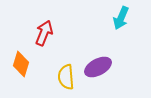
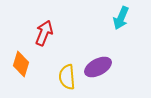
yellow semicircle: moved 1 px right
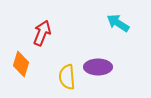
cyan arrow: moved 3 px left, 5 px down; rotated 100 degrees clockwise
red arrow: moved 2 px left
purple ellipse: rotated 28 degrees clockwise
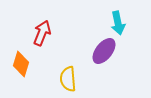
cyan arrow: rotated 135 degrees counterclockwise
purple ellipse: moved 6 px right, 16 px up; rotated 52 degrees counterclockwise
yellow semicircle: moved 1 px right, 2 px down
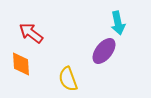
red arrow: moved 11 px left; rotated 75 degrees counterclockwise
orange diamond: rotated 20 degrees counterclockwise
yellow semicircle: rotated 15 degrees counterclockwise
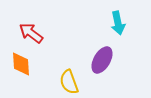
purple ellipse: moved 2 px left, 9 px down; rotated 8 degrees counterclockwise
yellow semicircle: moved 1 px right, 3 px down
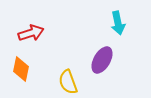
red arrow: rotated 125 degrees clockwise
orange diamond: moved 5 px down; rotated 15 degrees clockwise
yellow semicircle: moved 1 px left
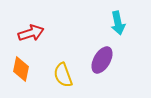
yellow semicircle: moved 5 px left, 7 px up
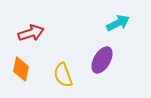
cyan arrow: rotated 105 degrees counterclockwise
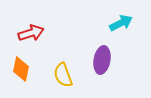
cyan arrow: moved 3 px right
purple ellipse: rotated 20 degrees counterclockwise
